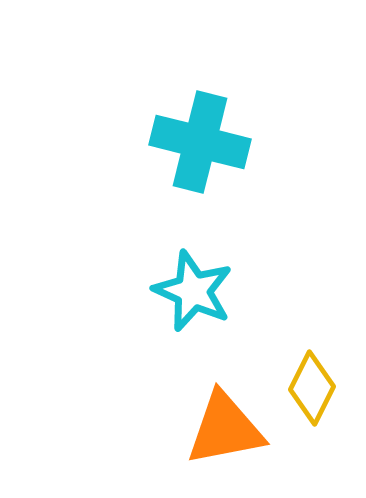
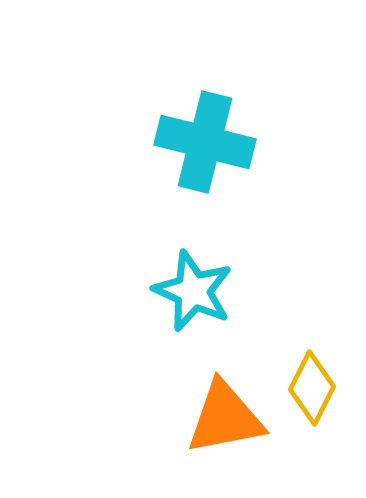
cyan cross: moved 5 px right
orange triangle: moved 11 px up
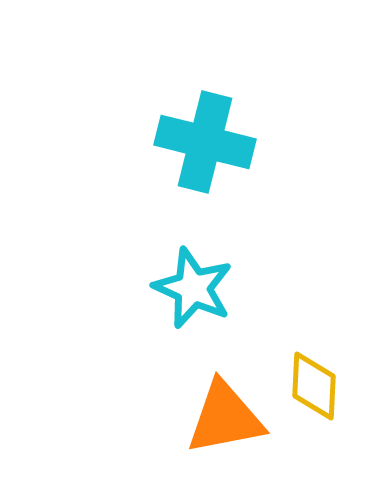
cyan star: moved 3 px up
yellow diamond: moved 2 px right, 2 px up; rotated 24 degrees counterclockwise
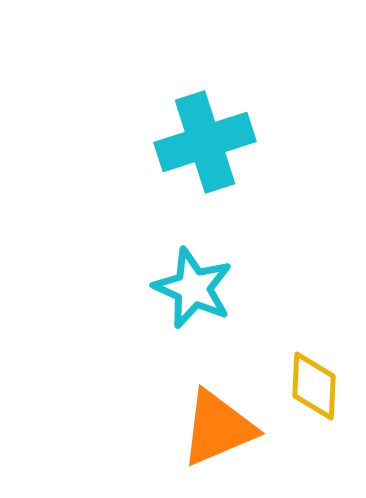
cyan cross: rotated 32 degrees counterclockwise
orange triangle: moved 7 px left, 10 px down; rotated 12 degrees counterclockwise
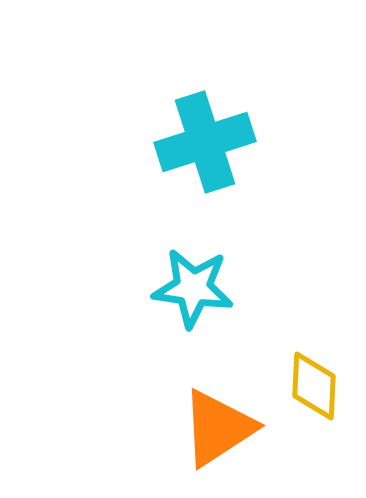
cyan star: rotated 16 degrees counterclockwise
orange triangle: rotated 10 degrees counterclockwise
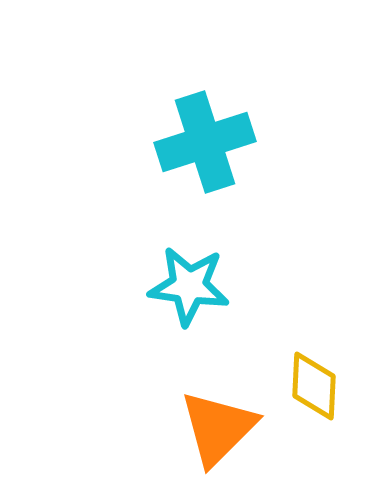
cyan star: moved 4 px left, 2 px up
orange triangle: rotated 12 degrees counterclockwise
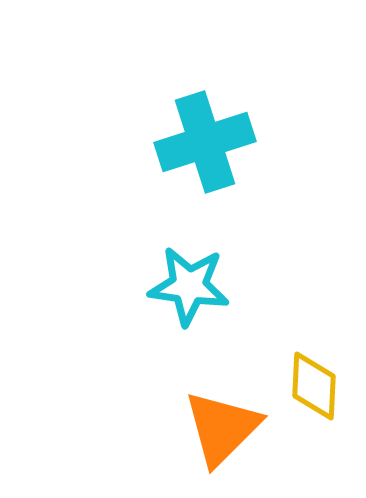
orange triangle: moved 4 px right
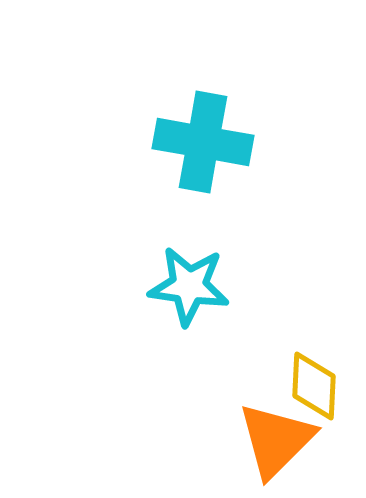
cyan cross: moved 2 px left; rotated 28 degrees clockwise
orange triangle: moved 54 px right, 12 px down
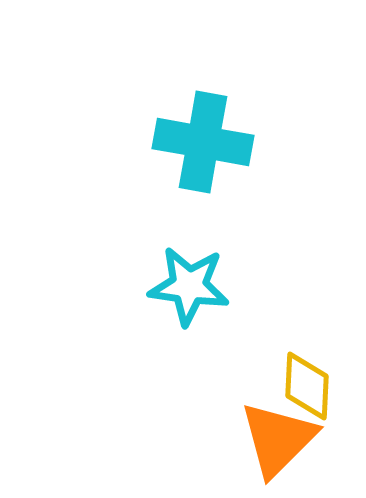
yellow diamond: moved 7 px left
orange triangle: moved 2 px right, 1 px up
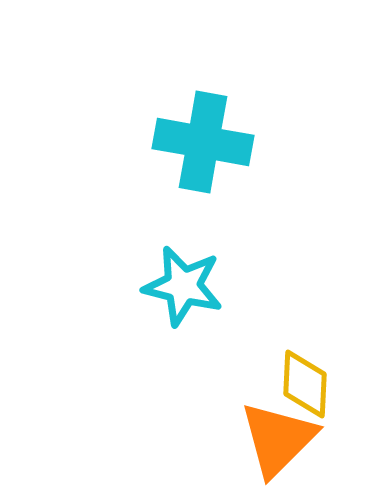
cyan star: moved 6 px left; rotated 6 degrees clockwise
yellow diamond: moved 2 px left, 2 px up
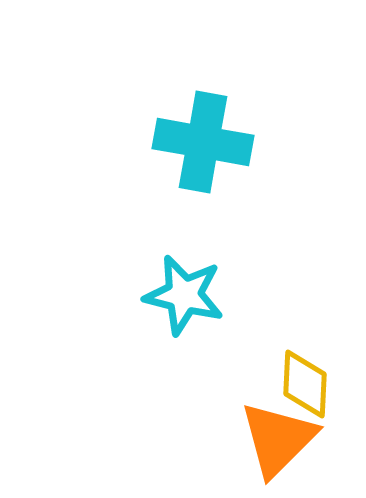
cyan star: moved 1 px right, 9 px down
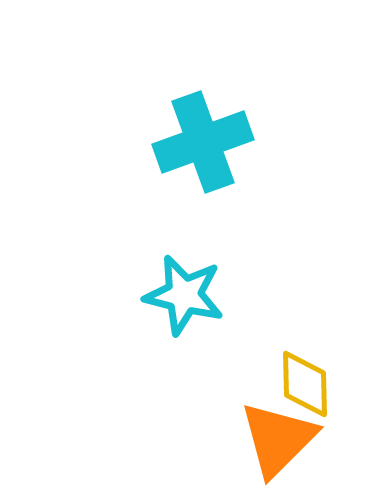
cyan cross: rotated 30 degrees counterclockwise
yellow diamond: rotated 4 degrees counterclockwise
